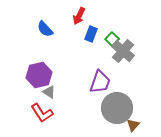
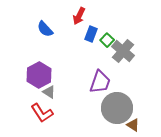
green square: moved 5 px left, 1 px down
purple hexagon: rotated 15 degrees counterclockwise
brown triangle: rotated 40 degrees counterclockwise
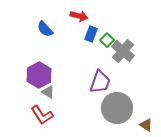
red arrow: rotated 102 degrees counterclockwise
gray triangle: moved 1 px left
red L-shape: moved 2 px down
brown triangle: moved 13 px right
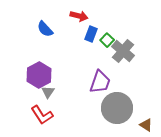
gray triangle: rotated 32 degrees clockwise
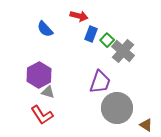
gray triangle: rotated 48 degrees counterclockwise
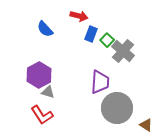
purple trapezoid: rotated 15 degrees counterclockwise
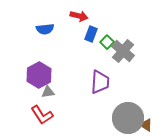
blue semicircle: rotated 54 degrees counterclockwise
green square: moved 2 px down
gray triangle: rotated 24 degrees counterclockwise
gray circle: moved 11 px right, 10 px down
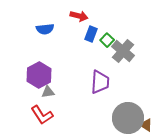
green square: moved 2 px up
